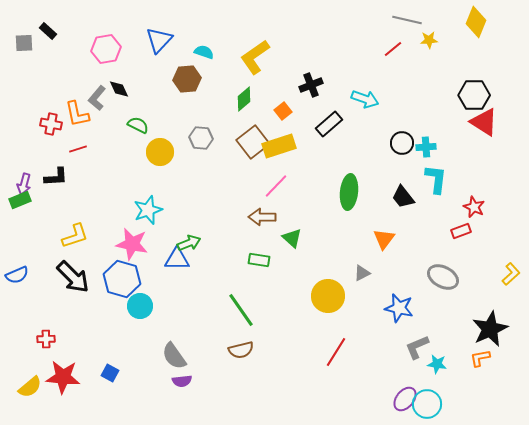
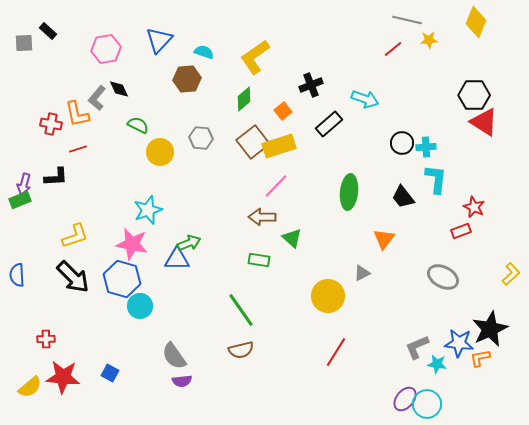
blue semicircle at (17, 275): rotated 110 degrees clockwise
blue star at (399, 308): moved 60 px right, 35 px down; rotated 8 degrees counterclockwise
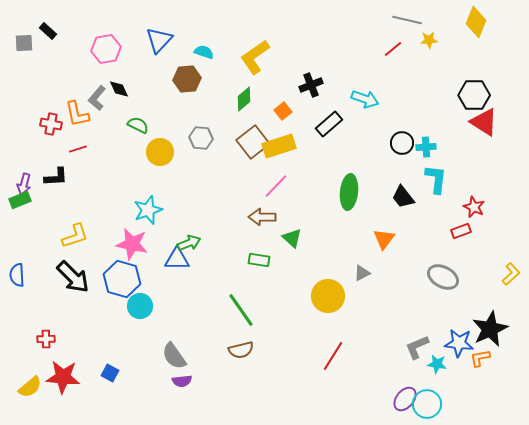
red line at (336, 352): moved 3 px left, 4 px down
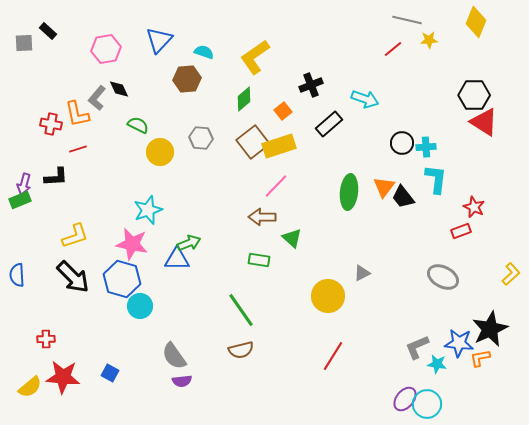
orange triangle at (384, 239): moved 52 px up
